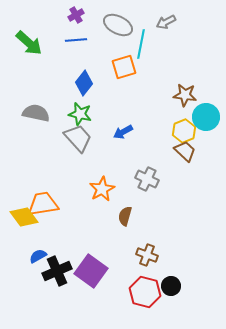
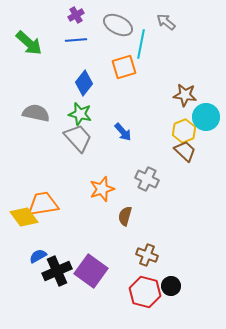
gray arrow: rotated 66 degrees clockwise
blue arrow: rotated 102 degrees counterclockwise
orange star: rotated 10 degrees clockwise
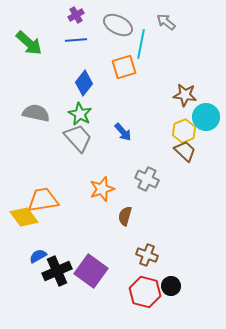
green star: rotated 15 degrees clockwise
orange trapezoid: moved 4 px up
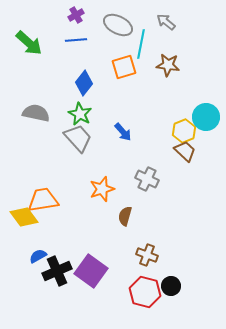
brown star: moved 17 px left, 30 px up
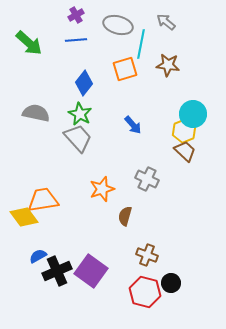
gray ellipse: rotated 12 degrees counterclockwise
orange square: moved 1 px right, 2 px down
cyan circle: moved 13 px left, 3 px up
blue arrow: moved 10 px right, 7 px up
black circle: moved 3 px up
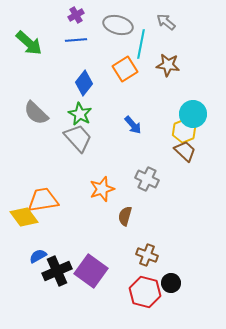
orange square: rotated 15 degrees counterclockwise
gray semicircle: rotated 148 degrees counterclockwise
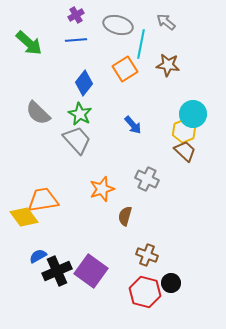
gray semicircle: moved 2 px right
gray trapezoid: moved 1 px left, 2 px down
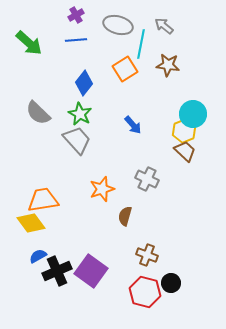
gray arrow: moved 2 px left, 4 px down
yellow diamond: moved 7 px right, 6 px down
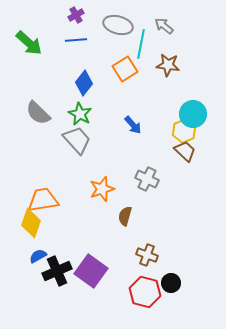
yellow diamond: rotated 56 degrees clockwise
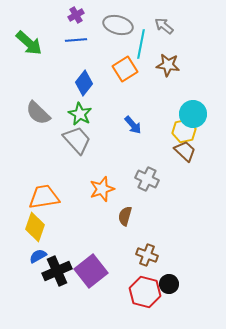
yellow hexagon: rotated 10 degrees clockwise
orange trapezoid: moved 1 px right, 3 px up
yellow diamond: moved 4 px right, 4 px down
purple square: rotated 16 degrees clockwise
black circle: moved 2 px left, 1 px down
